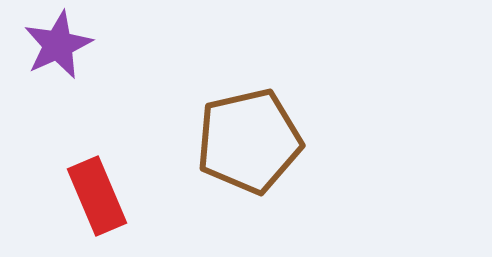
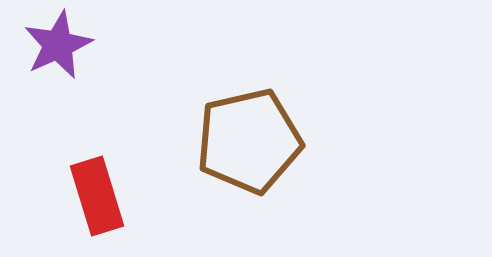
red rectangle: rotated 6 degrees clockwise
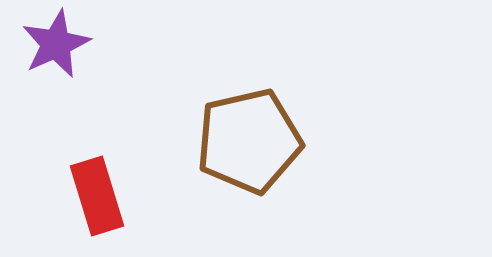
purple star: moved 2 px left, 1 px up
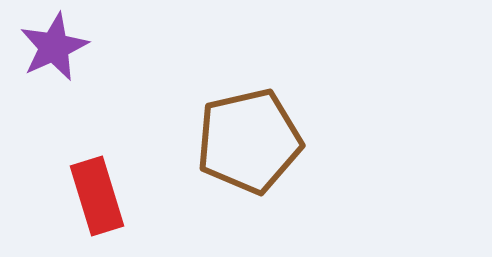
purple star: moved 2 px left, 3 px down
